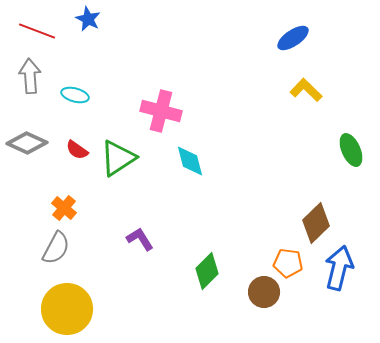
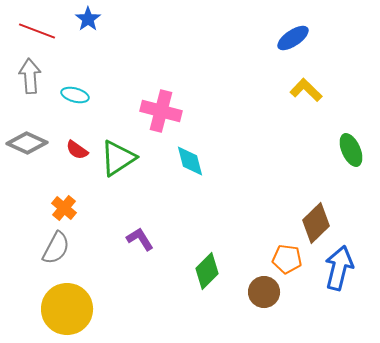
blue star: rotated 10 degrees clockwise
orange pentagon: moved 1 px left, 4 px up
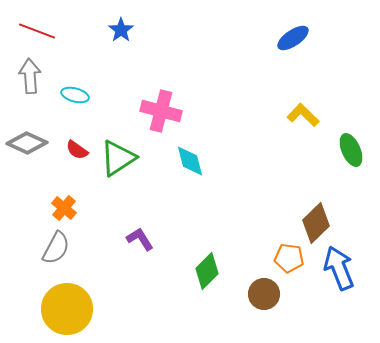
blue star: moved 33 px right, 11 px down
yellow L-shape: moved 3 px left, 25 px down
orange pentagon: moved 2 px right, 1 px up
blue arrow: rotated 36 degrees counterclockwise
brown circle: moved 2 px down
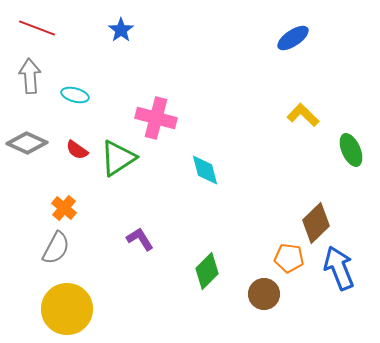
red line: moved 3 px up
pink cross: moved 5 px left, 7 px down
cyan diamond: moved 15 px right, 9 px down
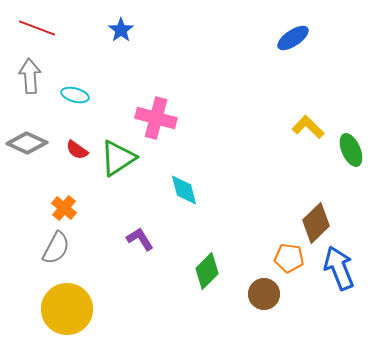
yellow L-shape: moved 5 px right, 12 px down
cyan diamond: moved 21 px left, 20 px down
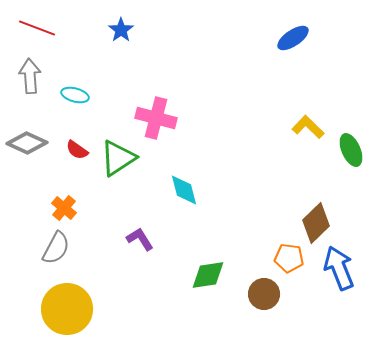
green diamond: moved 1 px right, 4 px down; rotated 36 degrees clockwise
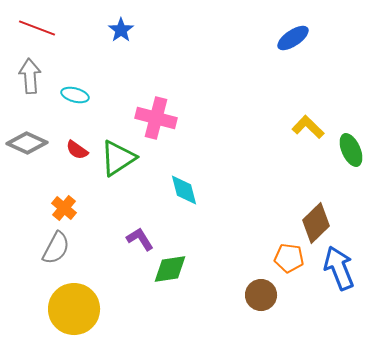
green diamond: moved 38 px left, 6 px up
brown circle: moved 3 px left, 1 px down
yellow circle: moved 7 px right
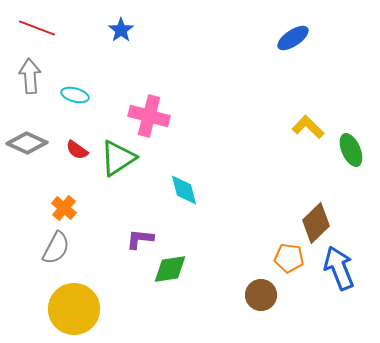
pink cross: moved 7 px left, 2 px up
purple L-shape: rotated 52 degrees counterclockwise
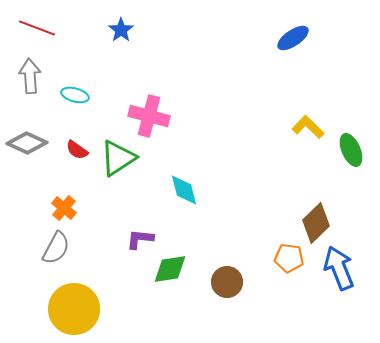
brown circle: moved 34 px left, 13 px up
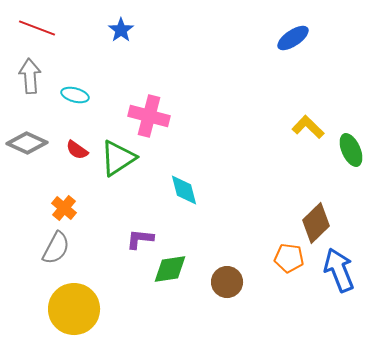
blue arrow: moved 2 px down
